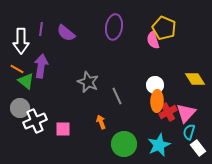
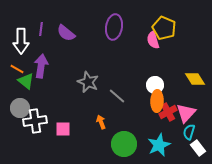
gray line: rotated 24 degrees counterclockwise
white cross: rotated 15 degrees clockwise
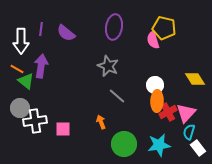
yellow pentagon: rotated 10 degrees counterclockwise
gray star: moved 20 px right, 16 px up
cyan star: rotated 15 degrees clockwise
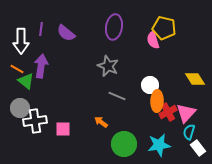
white circle: moved 5 px left
gray line: rotated 18 degrees counterclockwise
orange arrow: rotated 32 degrees counterclockwise
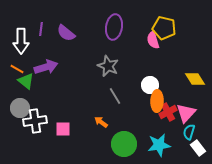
purple arrow: moved 5 px right, 1 px down; rotated 65 degrees clockwise
gray line: moved 2 px left; rotated 36 degrees clockwise
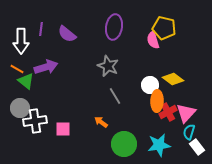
purple semicircle: moved 1 px right, 1 px down
yellow diamond: moved 22 px left; rotated 20 degrees counterclockwise
white rectangle: moved 1 px left, 1 px up
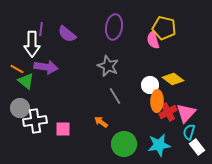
white arrow: moved 11 px right, 3 px down
purple arrow: rotated 25 degrees clockwise
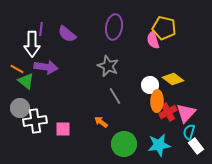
white rectangle: moved 1 px left, 1 px up
